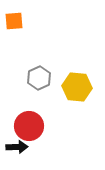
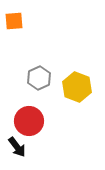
yellow hexagon: rotated 16 degrees clockwise
red circle: moved 5 px up
black arrow: rotated 55 degrees clockwise
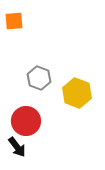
gray hexagon: rotated 15 degrees counterclockwise
yellow hexagon: moved 6 px down
red circle: moved 3 px left
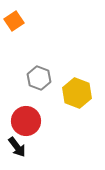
orange square: rotated 30 degrees counterclockwise
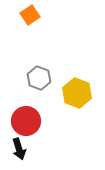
orange square: moved 16 px right, 6 px up
black arrow: moved 2 px right, 2 px down; rotated 20 degrees clockwise
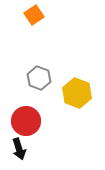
orange square: moved 4 px right
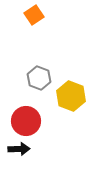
yellow hexagon: moved 6 px left, 3 px down
black arrow: rotated 75 degrees counterclockwise
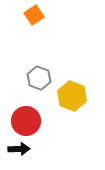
yellow hexagon: moved 1 px right
